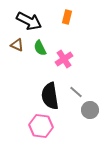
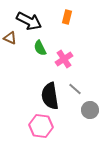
brown triangle: moved 7 px left, 7 px up
gray line: moved 1 px left, 3 px up
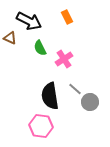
orange rectangle: rotated 40 degrees counterclockwise
gray circle: moved 8 px up
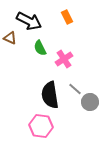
black semicircle: moved 1 px up
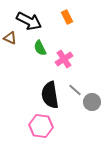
gray line: moved 1 px down
gray circle: moved 2 px right
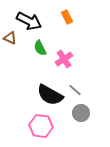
black semicircle: rotated 52 degrees counterclockwise
gray circle: moved 11 px left, 11 px down
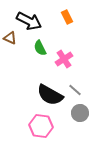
gray circle: moved 1 px left
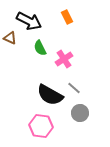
gray line: moved 1 px left, 2 px up
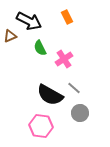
brown triangle: moved 2 px up; rotated 48 degrees counterclockwise
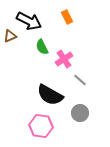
green semicircle: moved 2 px right, 1 px up
gray line: moved 6 px right, 8 px up
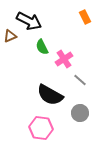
orange rectangle: moved 18 px right
pink hexagon: moved 2 px down
